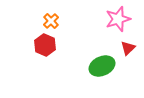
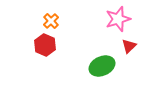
red triangle: moved 1 px right, 2 px up
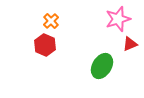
red triangle: moved 1 px right, 2 px up; rotated 21 degrees clockwise
green ellipse: rotated 35 degrees counterclockwise
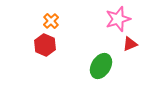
green ellipse: moved 1 px left
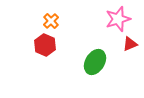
green ellipse: moved 6 px left, 4 px up
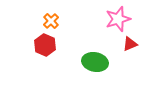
green ellipse: rotated 70 degrees clockwise
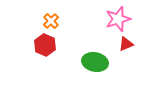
red triangle: moved 4 px left
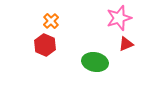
pink star: moved 1 px right, 1 px up
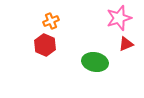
orange cross: rotated 21 degrees clockwise
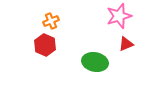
pink star: moved 2 px up
